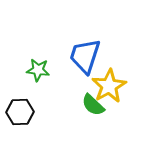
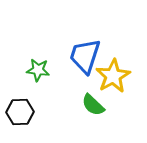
yellow star: moved 4 px right, 10 px up
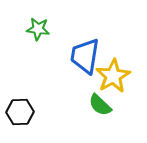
blue trapezoid: rotated 9 degrees counterclockwise
green star: moved 41 px up
green semicircle: moved 7 px right
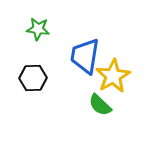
black hexagon: moved 13 px right, 34 px up
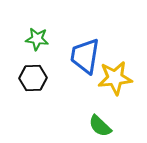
green star: moved 1 px left, 10 px down
yellow star: moved 2 px right, 2 px down; rotated 24 degrees clockwise
green semicircle: moved 21 px down
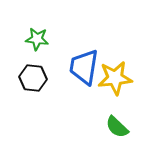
blue trapezoid: moved 1 px left, 11 px down
black hexagon: rotated 8 degrees clockwise
green semicircle: moved 17 px right, 1 px down
